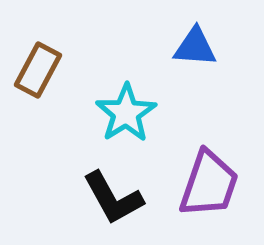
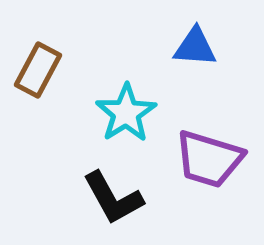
purple trapezoid: moved 25 px up; rotated 88 degrees clockwise
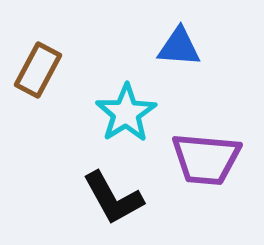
blue triangle: moved 16 px left
purple trapezoid: moved 3 px left; rotated 12 degrees counterclockwise
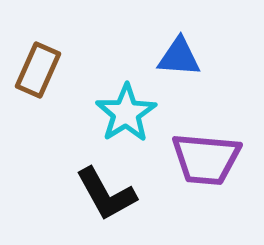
blue triangle: moved 10 px down
brown rectangle: rotated 4 degrees counterclockwise
black L-shape: moved 7 px left, 4 px up
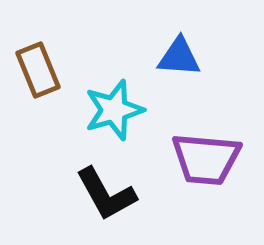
brown rectangle: rotated 46 degrees counterclockwise
cyan star: moved 12 px left, 3 px up; rotated 16 degrees clockwise
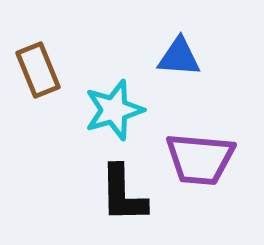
purple trapezoid: moved 6 px left
black L-shape: moved 17 px right; rotated 28 degrees clockwise
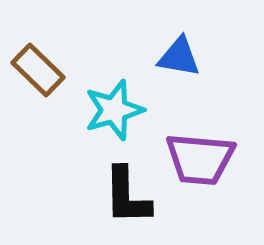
blue triangle: rotated 6 degrees clockwise
brown rectangle: rotated 24 degrees counterclockwise
black L-shape: moved 4 px right, 2 px down
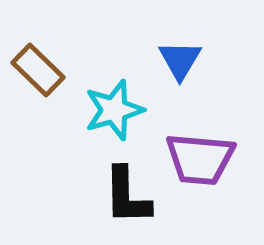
blue triangle: moved 1 px right, 3 px down; rotated 51 degrees clockwise
